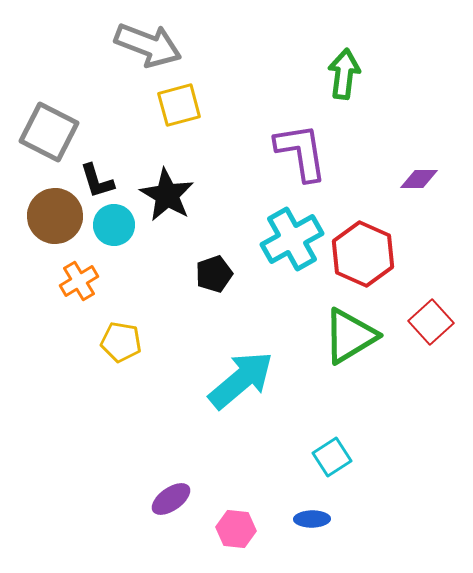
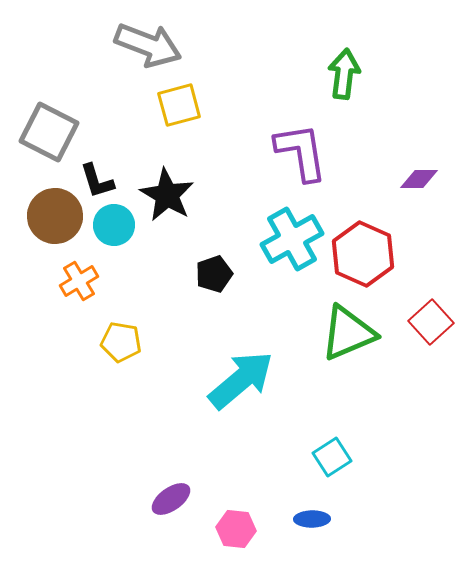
green triangle: moved 2 px left, 3 px up; rotated 8 degrees clockwise
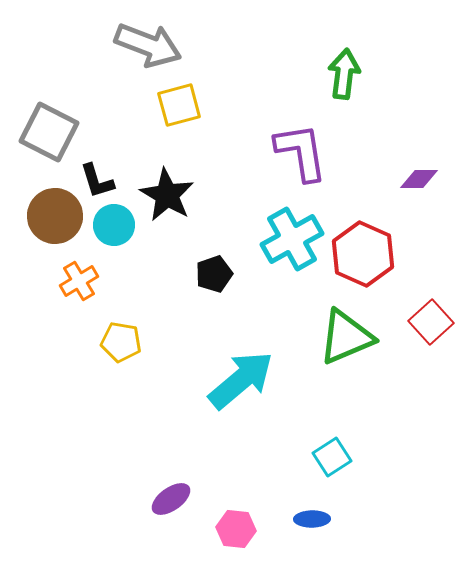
green triangle: moved 2 px left, 4 px down
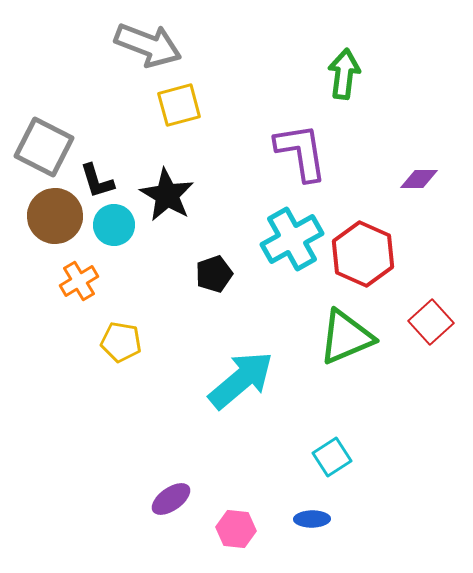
gray square: moved 5 px left, 15 px down
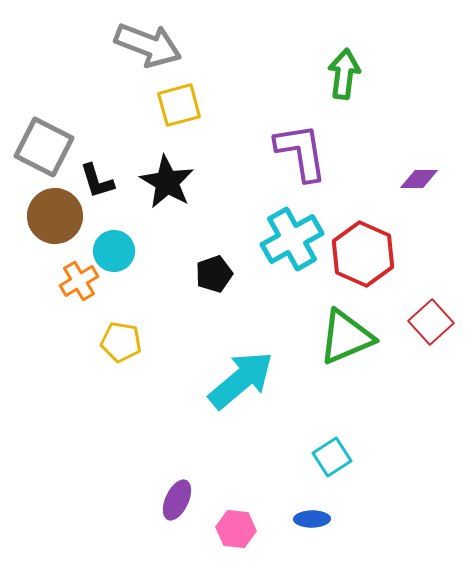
black star: moved 13 px up
cyan circle: moved 26 px down
purple ellipse: moved 6 px right, 1 px down; rotated 30 degrees counterclockwise
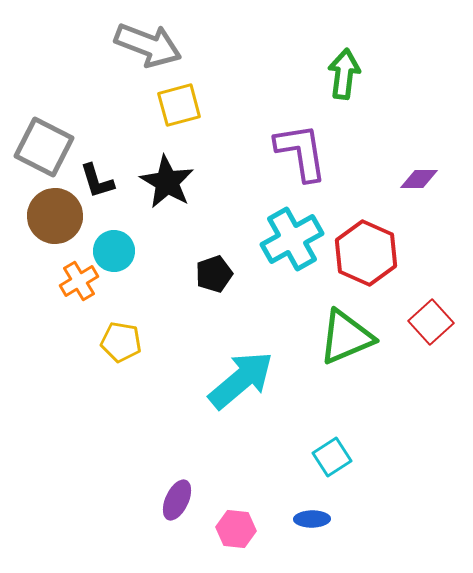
red hexagon: moved 3 px right, 1 px up
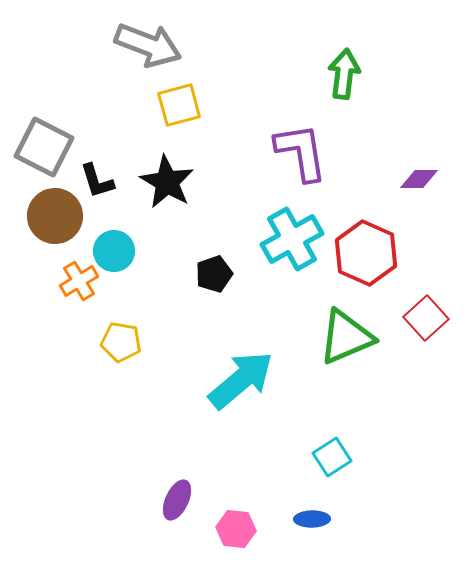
red square: moved 5 px left, 4 px up
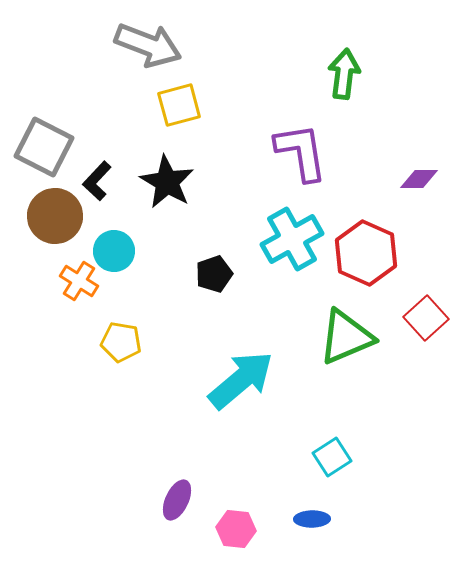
black L-shape: rotated 60 degrees clockwise
orange cross: rotated 27 degrees counterclockwise
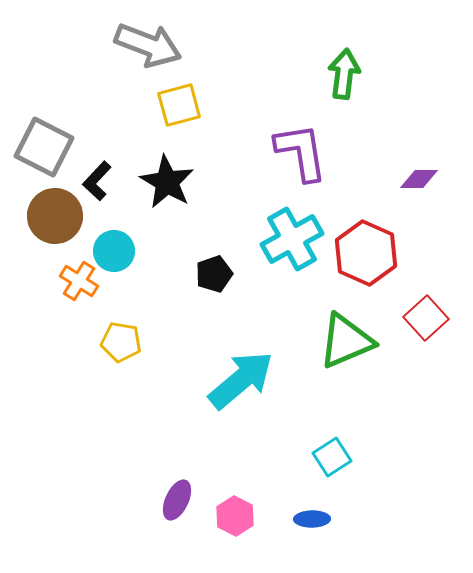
green triangle: moved 4 px down
pink hexagon: moved 1 px left, 13 px up; rotated 21 degrees clockwise
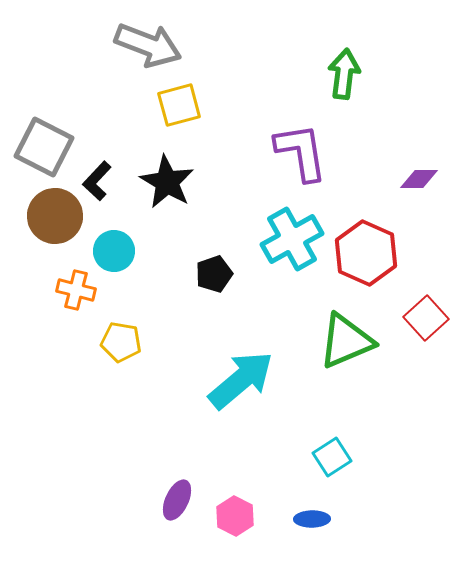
orange cross: moved 3 px left, 9 px down; rotated 18 degrees counterclockwise
